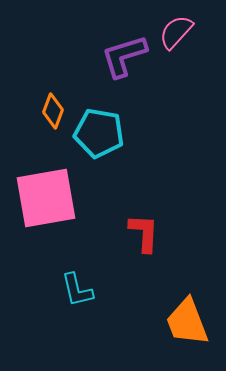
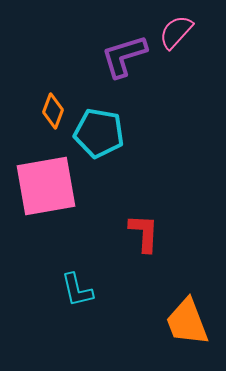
pink square: moved 12 px up
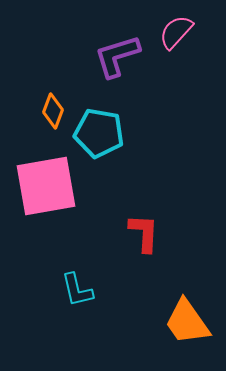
purple L-shape: moved 7 px left
orange trapezoid: rotated 14 degrees counterclockwise
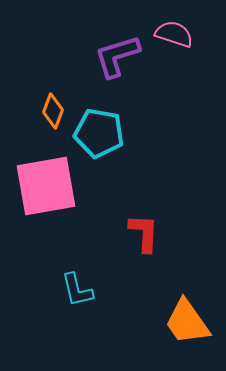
pink semicircle: moved 2 px left, 2 px down; rotated 66 degrees clockwise
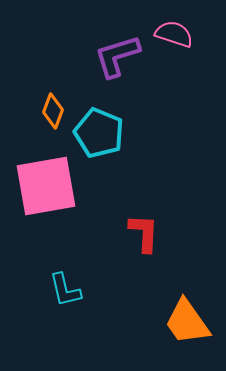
cyan pentagon: rotated 12 degrees clockwise
cyan L-shape: moved 12 px left
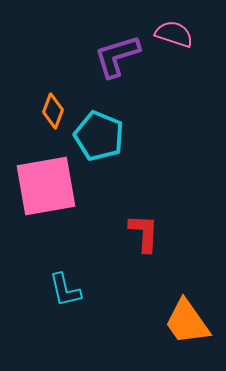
cyan pentagon: moved 3 px down
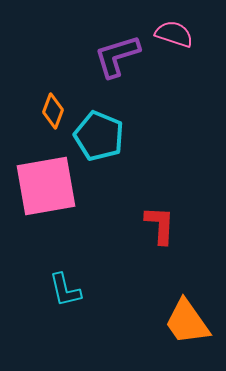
red L-shape: moved 16 px right, 8 px up
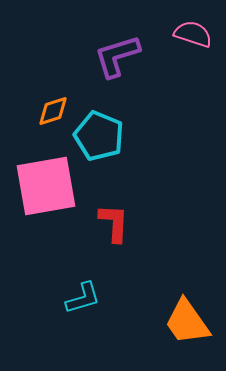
pink semicircle: moved 19 px right
orange diamond: rotated 52 degrees clockwise
red L-shape: moved 46 px left, 2 px up
cyan L-shape: moved 18 px right, 8 px down; rotated 93 degrees counterclockwise
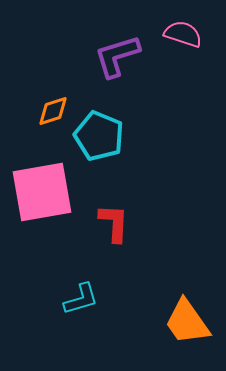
pink semicircle: moved 10 px left
pink square: moved 4 px left, 6 px down
cyan L-shape: moved 2 px left, 1 px down
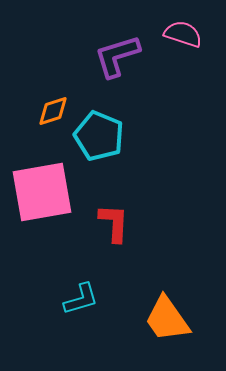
orange trapezoid: moved 20 px left, 3 px up
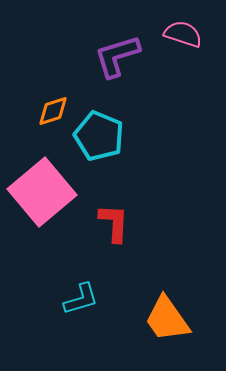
pink square: rotated 30 degrees counterclockwise
